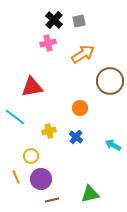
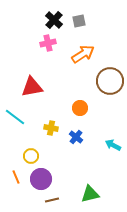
yellow cross: moved 2 px right, 3 px up; rotated 24 degrees clockwise
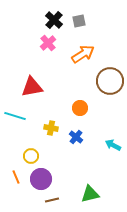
pink cross: rotated 28 degrees counterclockwise
cyan line: moved 1 px up; rotated 20 degrees counterclockwise
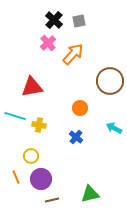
orange arrow: moved 10 px left; rotated 15 degrees counterclockwise
yellow cross: moved 12 px left, 3 px up
cyan arrow: moved 1 px right, 17 px up
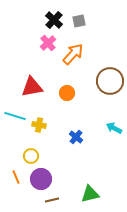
orange circle: moved 13 px left, 15 px up
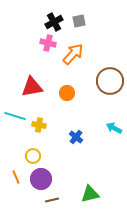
black cross: moved 2 px down; rotated 18 degrees clockwise
pink cross: rotated 35 degrees counterclockwise
yellow circle: moved 2 px right
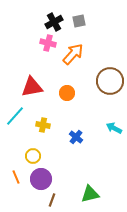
cyan line: rotated 65 degrees counterclockwise
yellow cross: moved 4 px right
brown line: rotated 56 degrees counterclockwise
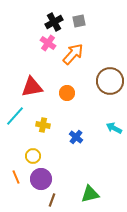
pink cross: rotated 21 degrees clockwise
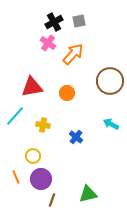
cyan arrow: moved 3 px left, 4 px up
green triangle: moved 2 px left
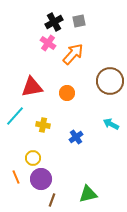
blue cross: rotated 16 degrees clockwise
yellow circle: moved 2 px down
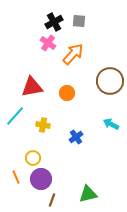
gray square: rotated 16 degrees clockwise
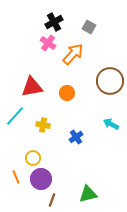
gray square: moved 10 px right, 6 px down; rotated 24 degrees clockwise
